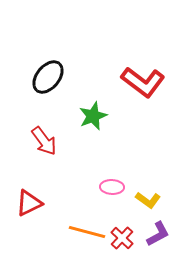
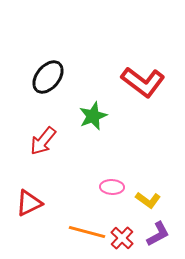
red arrow: moved 1 px left; rotated 76 degrees clockwise
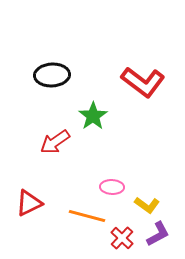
black ellipse: moved 4 px right, 2 px up; rotated 48 degrees clockwise
green star: rotated 12 degrees counterclockwise
red arrow: moved 12 px right, 1 px down; rotated 16 degrees clockwise
yellow L-shape: moved 1 px left, 5 px down
orange line: moved 16 px up
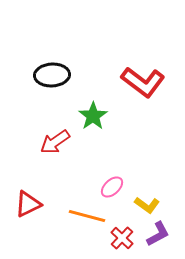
pink ellipse: rotated 45 degrees counterclockwise
red triangle: moved 1 px left, 1 px down
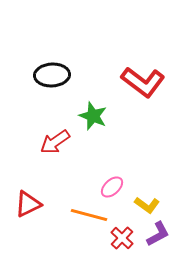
green star: rotated 16 degrees counterclockwise
orange line: moved 2 px right, 1 px up
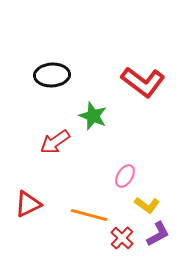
pink ellipse: moved 13 px right, 11 px up; rotated 15 degrees counterclockwise
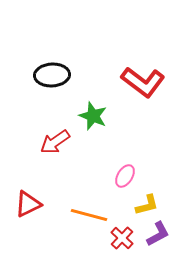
yellow L-shape: rotated 50 degrees counterclockwise
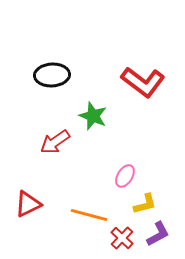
yellow L-shape: moved 2 px left, 1 px up
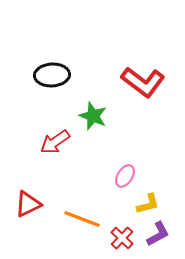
yellow L-shape: moved 3 px right
orange line: moved 7 px left, 4 px down; rotated 6 degrees clockwise
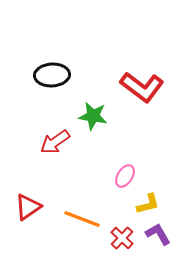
red L-shape: moved 1 px left, 5 px down
green star: rotated 12 degrees counterclockwise
red triangle: moved 3 px down; rotated 8 degrees counterclockwise
purple L-shape: rotated 92 degrees counterclockwise
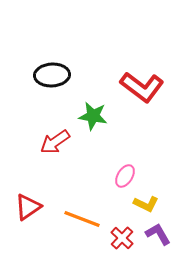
yellow L-shape: moved 2 px left; rotated 40 degrees clockwise
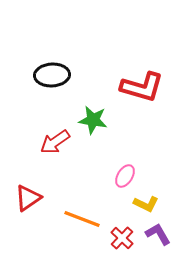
red L-shape: rotated 21 degrees counterclockwise
green star: moved 4 px down
red triangle: moved 9 px up
